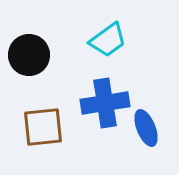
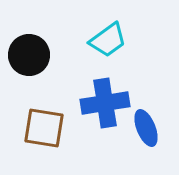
brown square: moved 1 px right, 1 px down; rotated 15 degrees clockwise
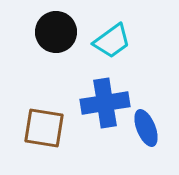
cyan trapezoid: moved 4 px right, 1 px down
black circle: moved 27 px right, 23 px up
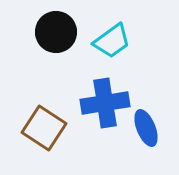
brown square: rotated 24 degrees clockwise
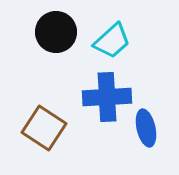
cyan trapezoid: rotated 6 degrees counterclockwise
blue cross: moved 2 px right, 6 px up; rotated 6 degrees clockwise
blue ellipse: rotated 9 degrees clockwise
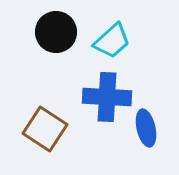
blue cross: rotated 6 degrees clockwise
brown square: moved 1 px right, 1 px down
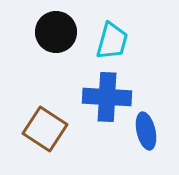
cyan trapezoid: rotated 33 degrees counterclockwise
blue ellipse: moved 3 px down
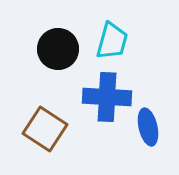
black circle: moved 2 px right, 17 px down
blue ellipse: moved 2 px right, 4 px up
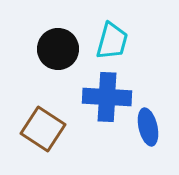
brown square: moved 2 px left
